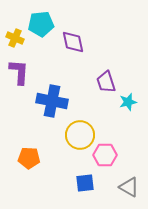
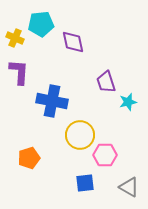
orange pentagon: rotated 20 degrees counterclockwise
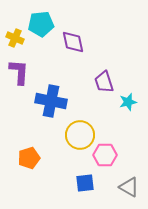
purple trapezoid: moved 2 px left
blue cross: moved 1 px left
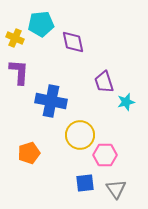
cyan star: moved 2 px left
orange pentagon: moved 5 px up
gray triangle: moved 13 px left, 2 px down; rotated 25 degrees clockwise
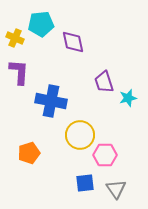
cyan star: moved 2 px right, 4 px up
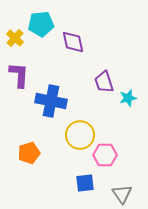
yellow cross: rotated 18 degrees clockwise
purple L-shape: moved 3 px down
gray triangle: moved 6 px right, 5 px down
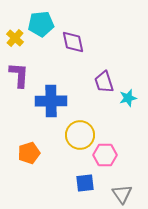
blue cross: rotated 12 degrees counterclockwise
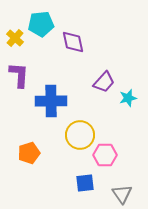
purple trapezoid: rotated 120 degrees counterclockwise
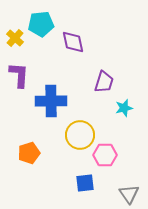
purple trapezoid: rotated 25 degrees counterclockwise
cyan star: moved 4 px left, 10 px down
gray triangle: moved 7 px right
